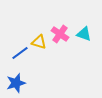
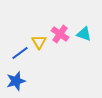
yellow triangle: rotated 42 degrees clockwise
blue star: moved 2 px up
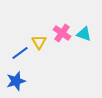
pink cross: moved 2 px right, 1 px up
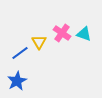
blue star: moved 1 px right; rotated 12 degrees counterclockwise
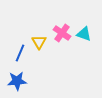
blue line: rotated 30 degrees counterclockwise
blue star: rotated 24 degrees clockwise
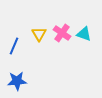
yellow triangle: moved 8 px up
blue line: moved 6 px left, 7 px up
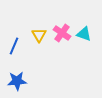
yellow triangle: moved 1 px down
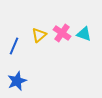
yellow triangle: rotated 21 degrees clockwise
blue star: rotated 18 degrees counterclockwise
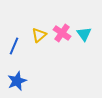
cyan triangle: rotated 35 degrees clockwise
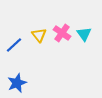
yellow triangle: rotated 28 degrees counterclockwise
blue line: moved 1 px up; rotated 24 degrees clockwise
blue star: moved 2 px down
